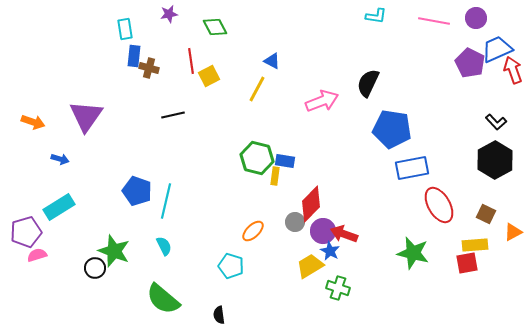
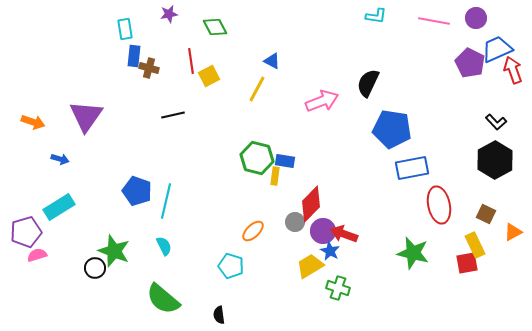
red ellipse at (439, 205): rotated 18 degrees clockwise
yellow rectangle at (475, 245): rotated 70 degrees clockwise
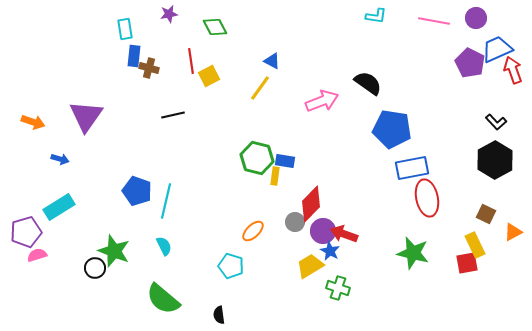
black semicircle at (368, 83): rotated 100 degrees clockwise
yellow line at (257, 89): moved 3 px right, 1 px up; rotated 8 degrees clockwise
red ellipse at (439, 205): moved 12 px left, 7 px up
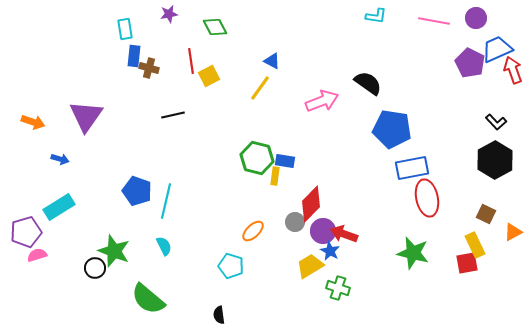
green semicircle at (163, 299): moved 15 px left
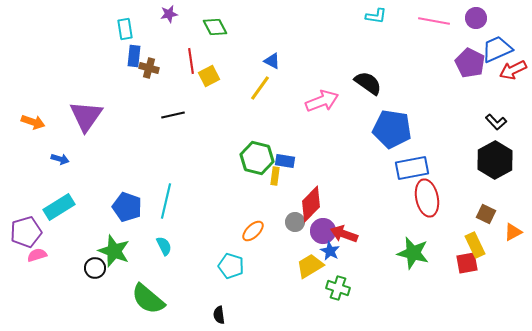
red arrow at (513, 70): rotated 96 degrees counterclockwise
blue pentagon at (137, 191): moved 10 px left, 16 px down
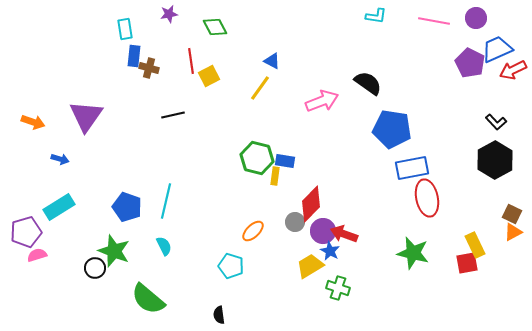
brown square at (486, 214): moved 26 px right
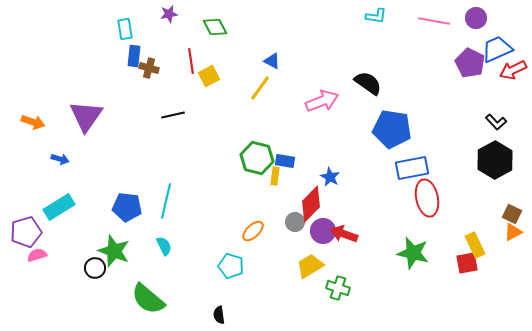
blue pentagon at (127, 207): rotated 12 degrees counterclockwise
blue star at (330, 251): moved 74 px up
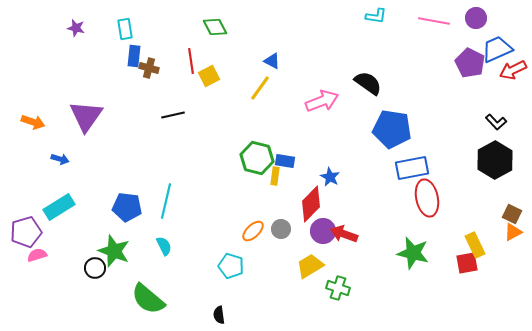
purple star at (169, 14): moved 93 px left, 14 px down; rotated 24 degrees clockwise
gray circle at (295, 222): moved 14 px left, 7 px down
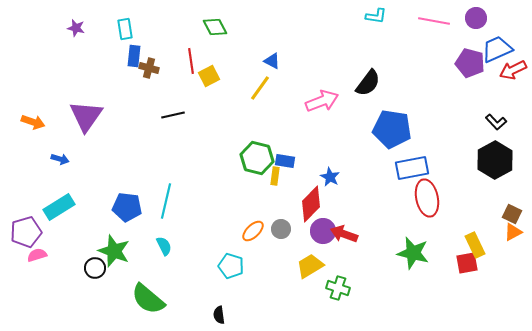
purple pentagon at (470, 63): rotated 12 degrees counterclockwise
black semicircle at (368, 83): rotated 92 degrees clockwise
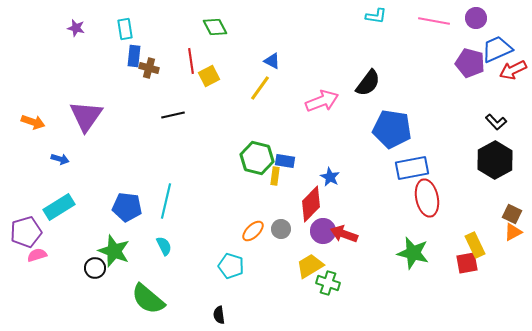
green cross at (338, 288): moved 10 px left, 5 px up
